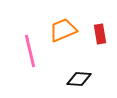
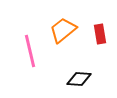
orange trapezoid: rotated 16 degrees counterclockwise
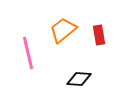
red rectangle: moved 1 px left, 1 px down
pink line: moved 2 px left, 2 px down
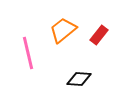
red rectangle: rotated 48 degrees clockwise
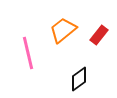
black diamond: rotated 40 degrees counterclockwise
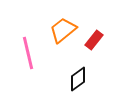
red rectangle: moved 5 px left, 5 px down
black diamond: moved 1 px left
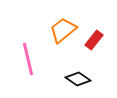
pink line: moved 6 px down
black diamond: rotated 70 degrees clockwise
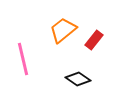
pink line: moved 5 px left
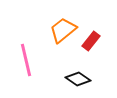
red rectangle: moved 3 px left, 1 px down
pink line: moved 3 px right, 1 px down
